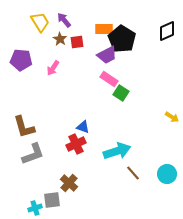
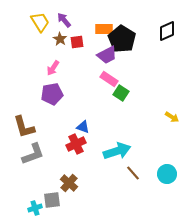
purple pentagon: moved 31 px right, 34 px down; rotated 15 degrees counterclockwise
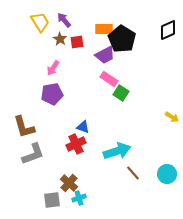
black diamond: moved 1 px right, 1 px up
purple trapezoid: moved 2 px left
cyan cross: moved 44 px right, 10 px up
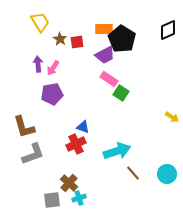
purple arrow: moved 26 px left, 44 px down; rotated 35 degrees clockwise
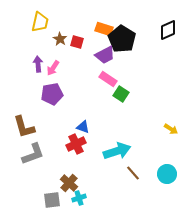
yellow trapezoid: rotated 45 degrees clockwise
orange rectangle: rotated 18 degrees clockwise
red square: rotated 24 degrees clockwise
pink rectangle: moved 1 px left
green square: moved 1 px down
yellow arrow: moved 1 px left, 12 px down
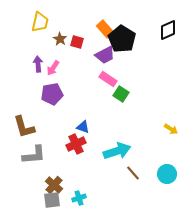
orange rectangle: moved 1 px right; rotated 30 degrees clockwise
gray L-shape: moved 1 px right, 1 px down; rotated 15 degrees clockwise
brown cross: moved 15 px left, 2 px down
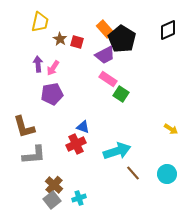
gray square: rotated 30 degrees counterclockwise
